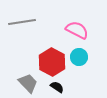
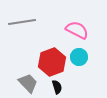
red hexagon: rotated 12 degrees clockwise
black semicircle: rotated 40 degrees clockwise
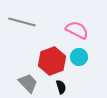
gray line: rotated 24 degrees clockwise
red hexagon: moved 1 px up
black semicircle: moved 4 px right
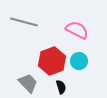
gray line: moved 2 px right
cyan circle: moved 4 px down
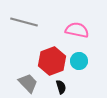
pink semicircle: rotated 15 degrees counterclockwise
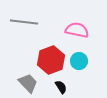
gray line: rotated 8 degrees counterclockwise
red hexagon: moved 1 px left, 1 px up
black semicircle: rotated 16 degrees counterclockwise
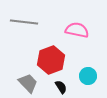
cyan circle: moved 9 px right, 15 px down
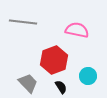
gray line: moved 1 px left
red hexagon: moved 3 px right
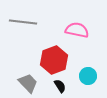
black semicircle: moved 1 px left, 1 px up
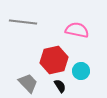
red hexagon: rotated 8 degrees clockwise
cyan circle: moved 7 px left, 5 px up
